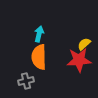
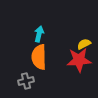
yellow semicircle: rotated 16 degrees clockwise
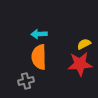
cyan arrow: rotated 105 degrees counterclockwise
red star: moved 1 px right, 4 px down
